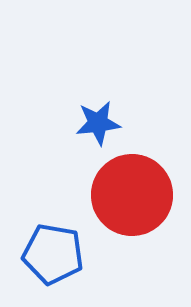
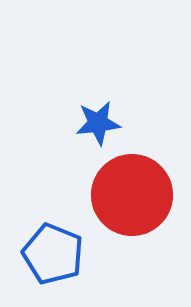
blue pentagon: rotated 12 degrees clockwise
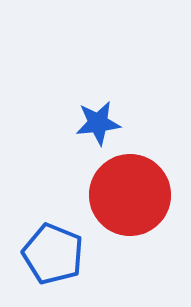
red circle: moved 2 px left
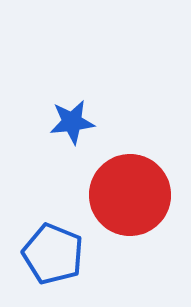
blue star: moved 26 px left, 1 px up
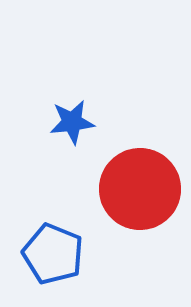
red circle: moved 10 px right, 6 px up
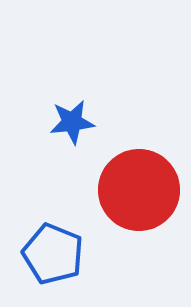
red circle: moved 1 px left, 1 px down
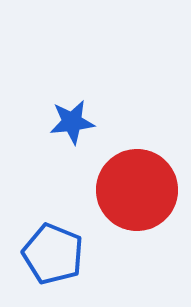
red circle: moved 2 px left
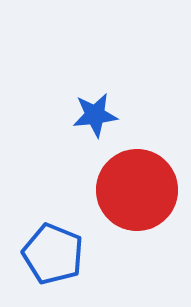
blue star: moved 23 px right, 7 px up
